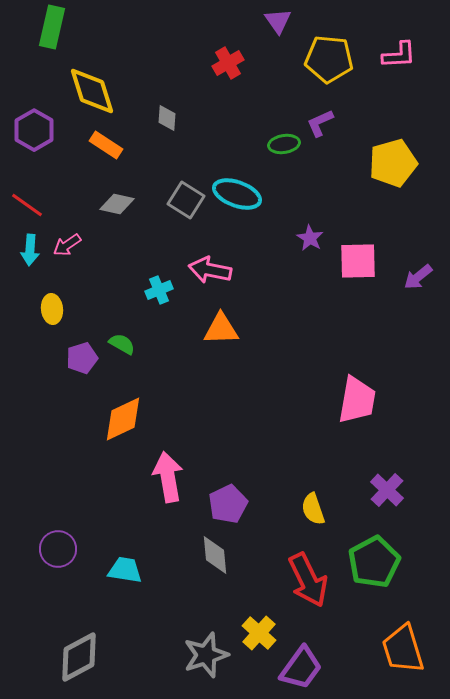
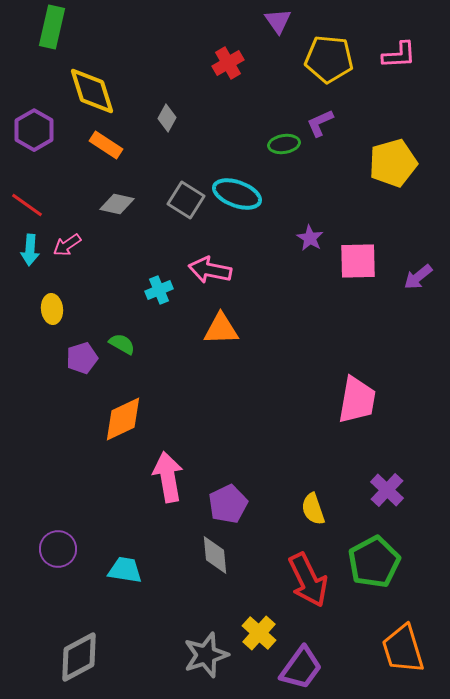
gray diamond at (167, 118): rotated 24 degrees clockwise
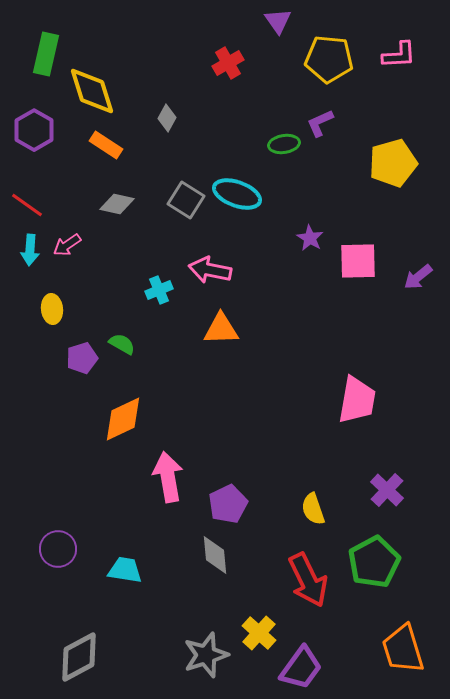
green rectangle at (52, 27): moved 6 px left, 27 px down
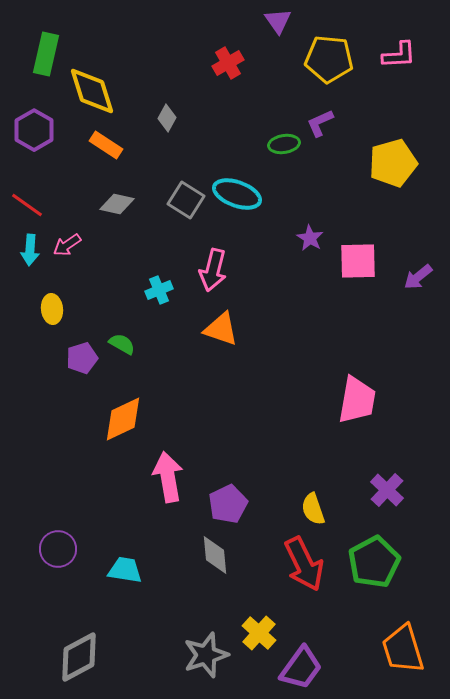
pink arrow at (210, 270): moved 3 px right; rotated 87 degrees counterclockwise
orange triangle at (221, 329): rotated 21 degrees clockwise
red arrow at (308, 580): moved 4 px left, 16 px up
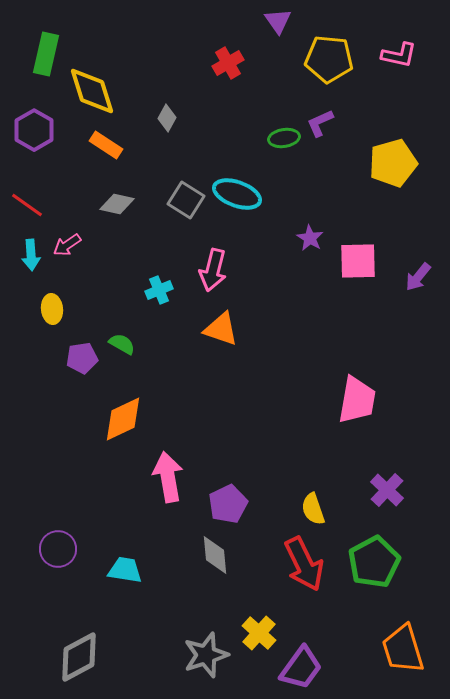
pink L-shape at (399, 55): rotated 15 degrees clockwise
green ellipse at (284, 144): moved 6 px up
cyan arrow at (30, 250): moved 1 px right, 5 px down; rotated 8 degrees counterclockwise
purple arrow at (418, 277): rotated 12 degrees counterclockwise
purple pentagon at (82, 358): rotated 8 degrees clockwise
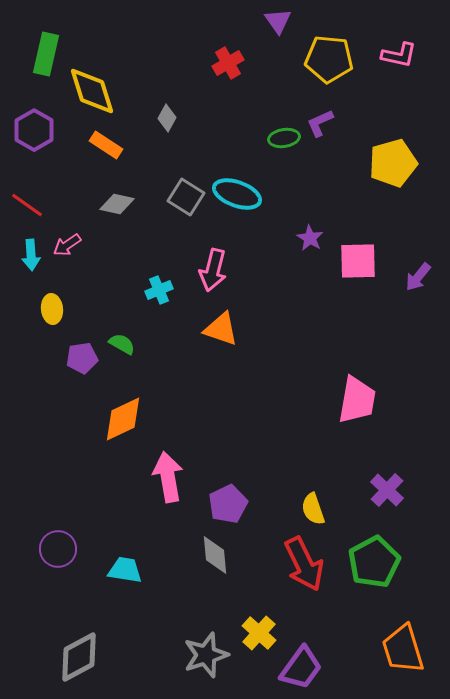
gray square at (186, 200): moved 3 px up
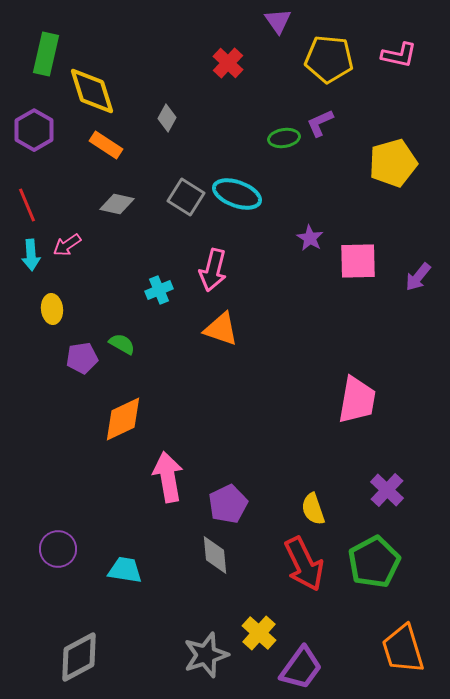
red cross at (228, 63): rotated 16 degrees counterclockwise
red line at (27, 205): rotated 32 degrees clockwise
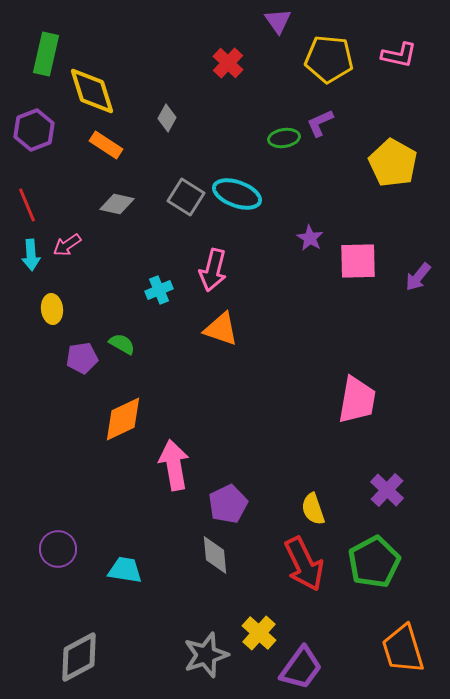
purple hexagon at (34, 130): rotated 9 degrees clockwise
yellow pentagon at (393, 163): rotated 27 degrees counterclockwise
pink arrow at (168, 477): moved 6 px right, 12 px up
